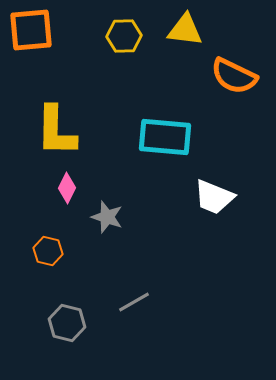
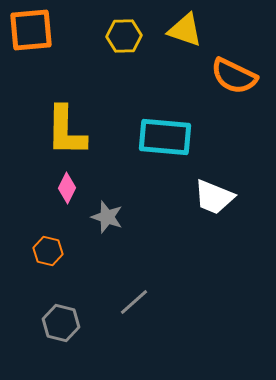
yellow triangle: rotated 12 degrees clockwise
yellow L-shape: moved 10 px right
gray line: rotated 12 degrees counterclockwise
gray hexagon: moved 6 px left
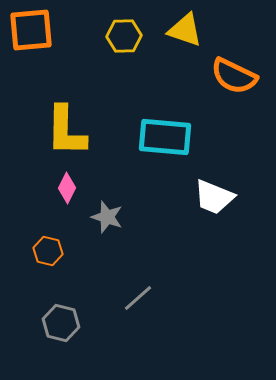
gray line: moved 4 px right, 4 px up
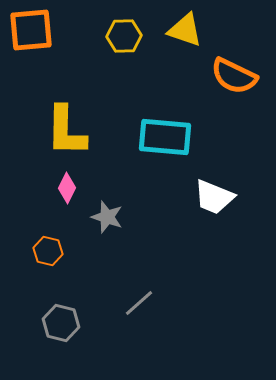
gray line: moved 1 px right, 5 px down
